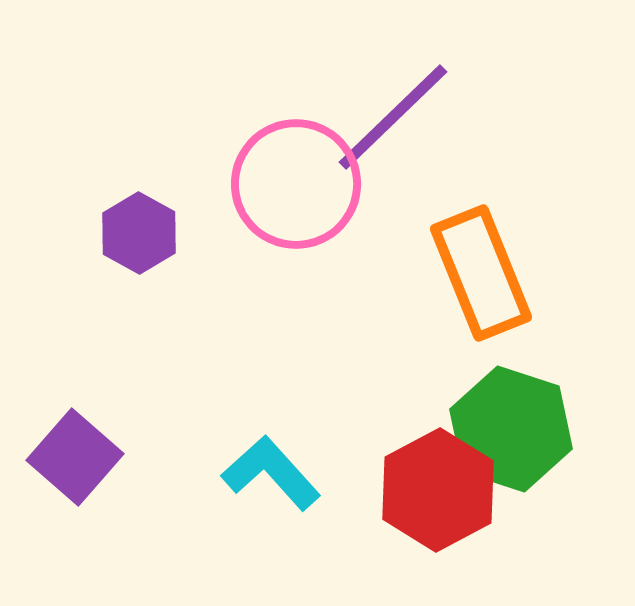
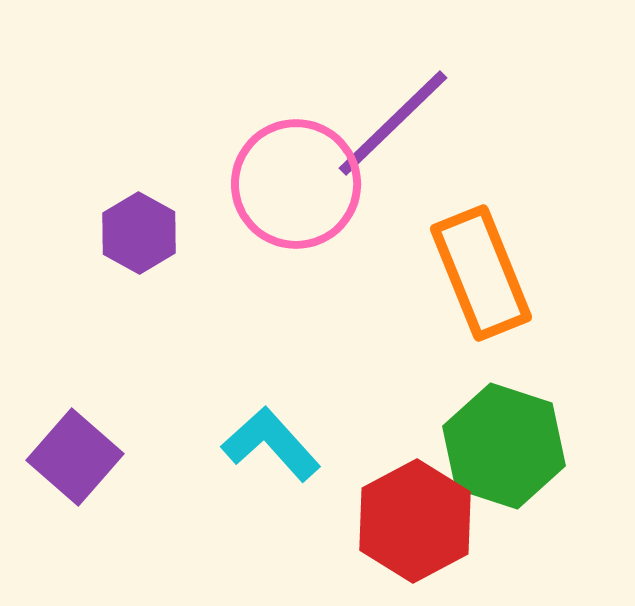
purple line: moved 6 px down
green hexagon: moved 7 px left, 17 px down
cyan L-shape: moved 29 px up
red hexagon: moved 23 px left, 31 px down
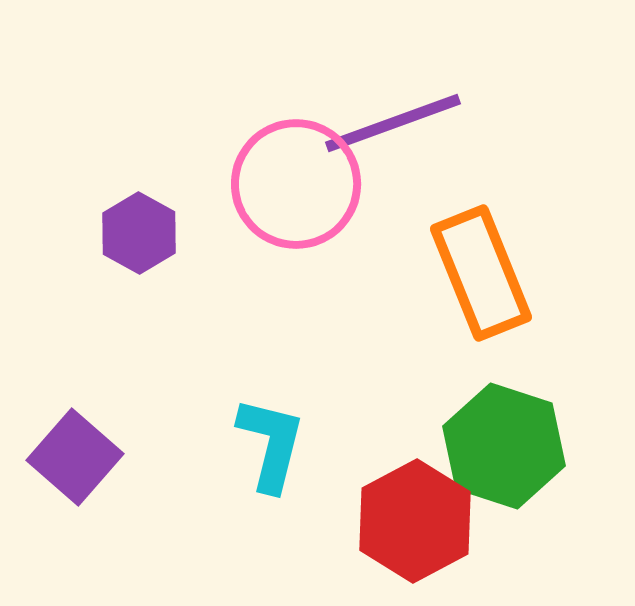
purple line: rotated 24 degrees clockwise
cyan L-shape: rotated 56 degrees clockwise
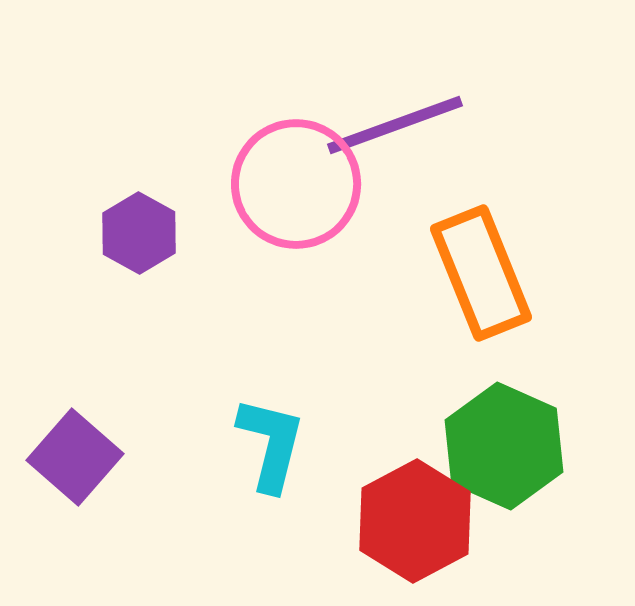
purple line: moved 2 px right, 2 px down
green hexagon: rotated 6 degrees clockwise
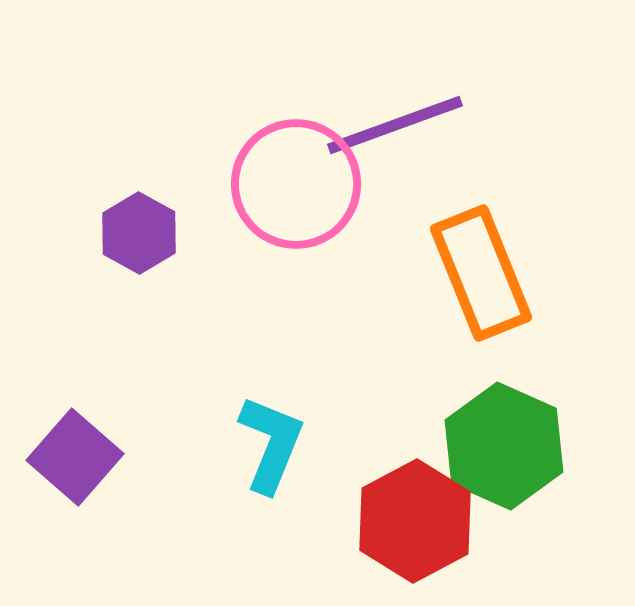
cyan L-shape: rotated 8 degrees clockwise
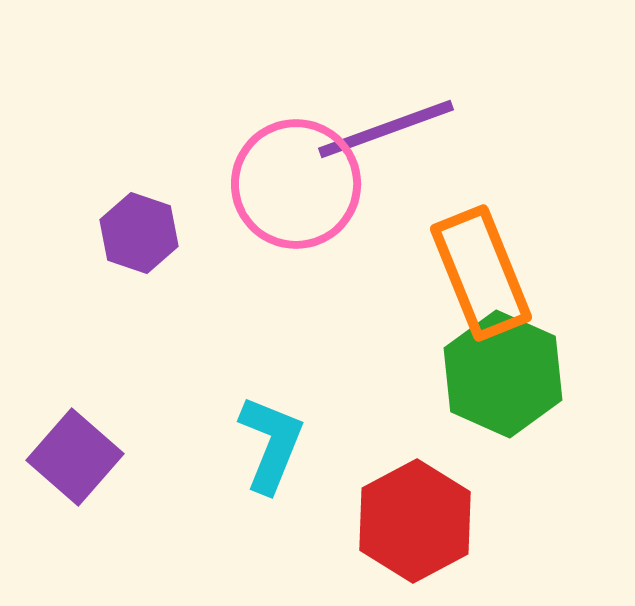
purple line: moved 9 px left, 4 px down
purple hexagon: rotated 10 degrees counterclockwise
green hexagon: moved 1 px left, 72 px up
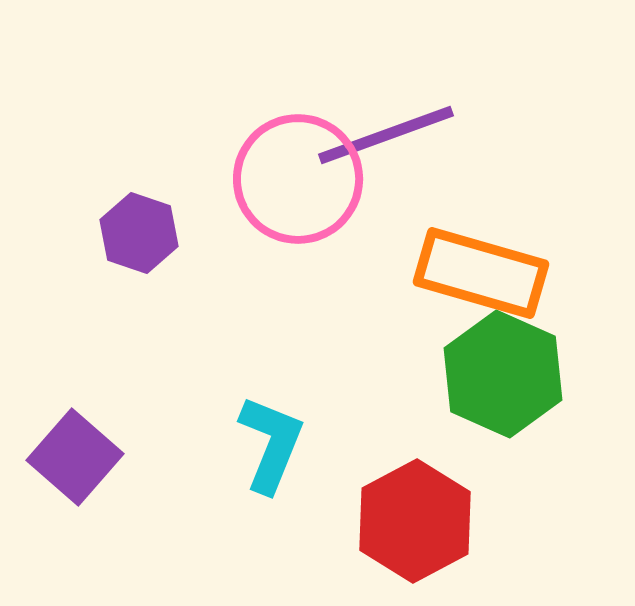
purple line: moved 6 px down
pink circle: moved 2 px right, 5 px up
orange rectangle: rotated 52 degrees counterclockwise
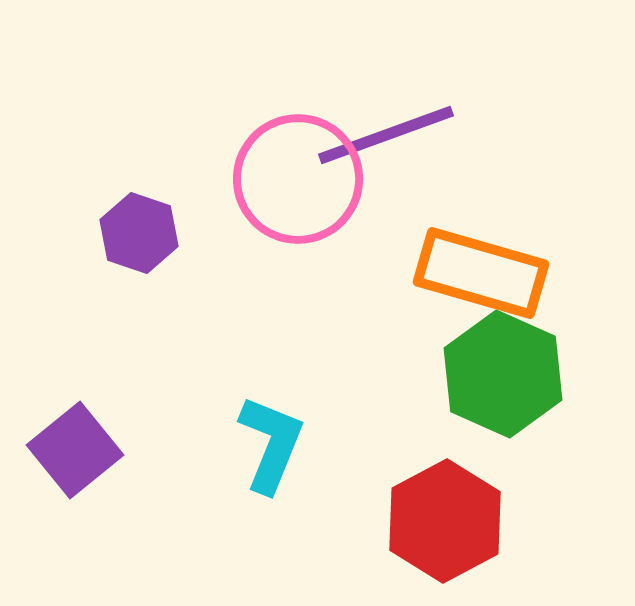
purple square: moved 7 px up; rotated 10 degrees clockwise
red hexagon: moved 30 px right
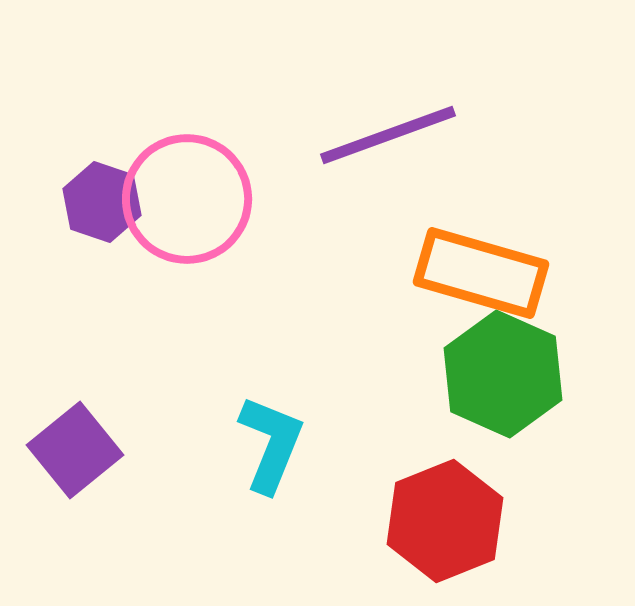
purple line: moved 2 px right
pink circle: moved 111 px left, 20 px down
purple hexagon: moved 37 px left, 31 px up
red hexagon: rotated 6 degrees clockwise
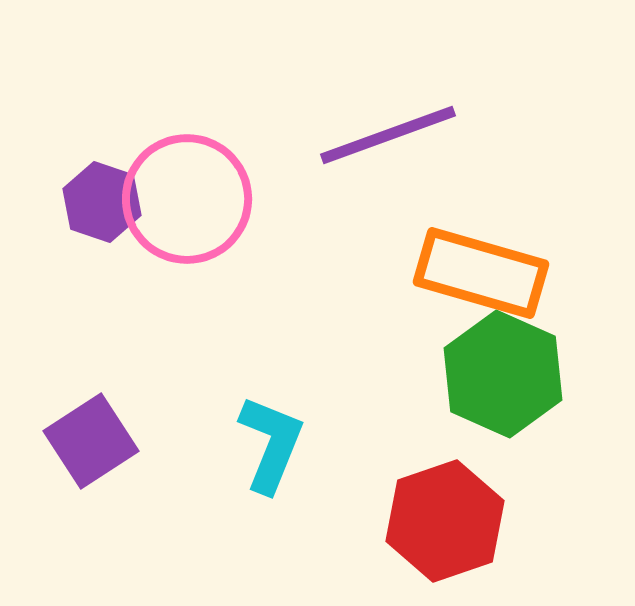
purple square: moved 16 px right, 9 px up; rotated 6 degrees clockwise
red hexagon: rotated 3 degrees clockwise
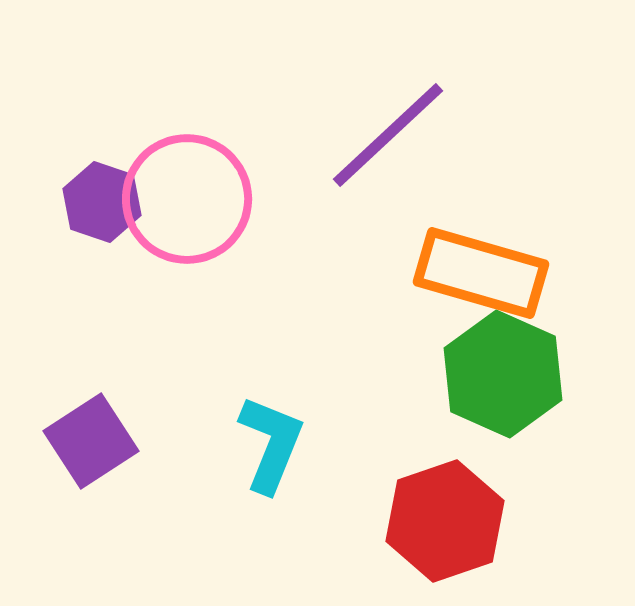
purple line: rotated 23 degrees counterclockwise
